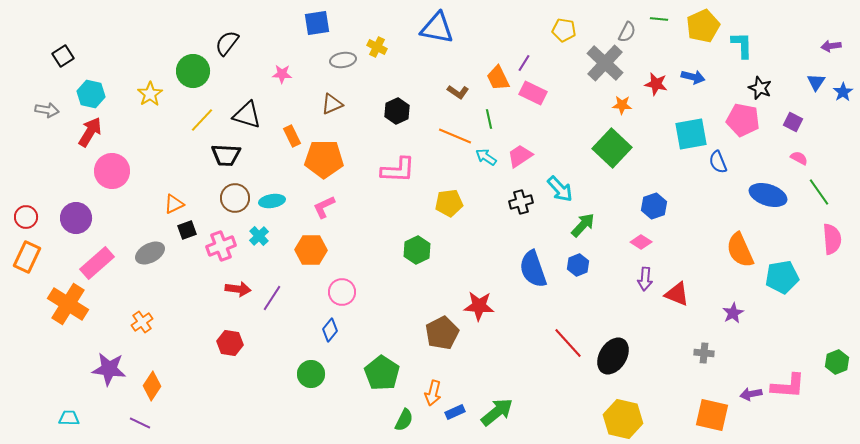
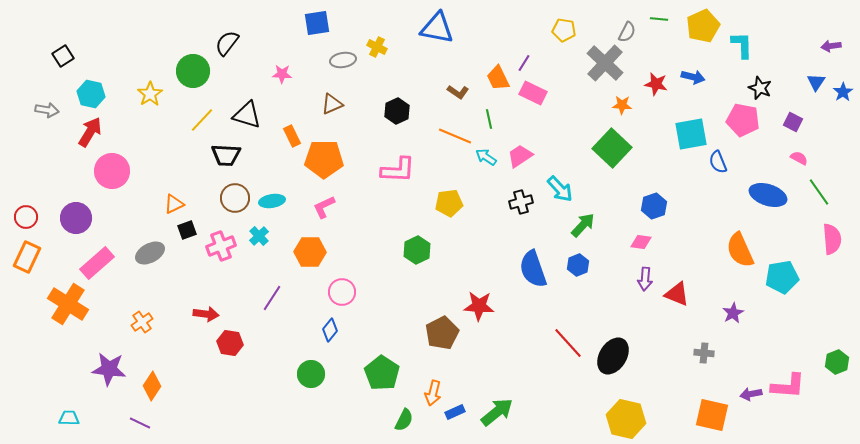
pink diamond at (641, 242): rotated 25 degrees counterclockwise
orange hexagon at (311, 250): moved 1 px left, 2 px down
red arrow at (238, 289): moved 32 px left, 25 px down
yellow hexagon at (623, 419): moved 3 px right
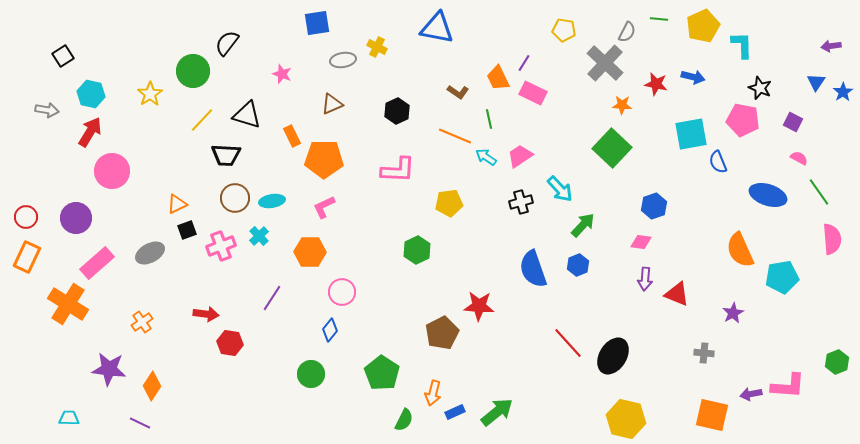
pink star at (282, 74): rotated 18 degrees clockwise
orange triangle at (174, 204): moved 3 px right
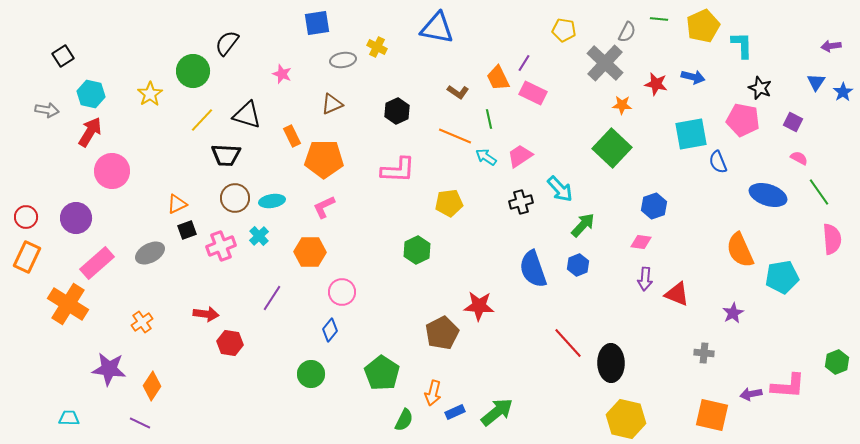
black ellipse at (613, 356): moved 2 px left, 7 px down; rotated 33 degrees counterclockwise
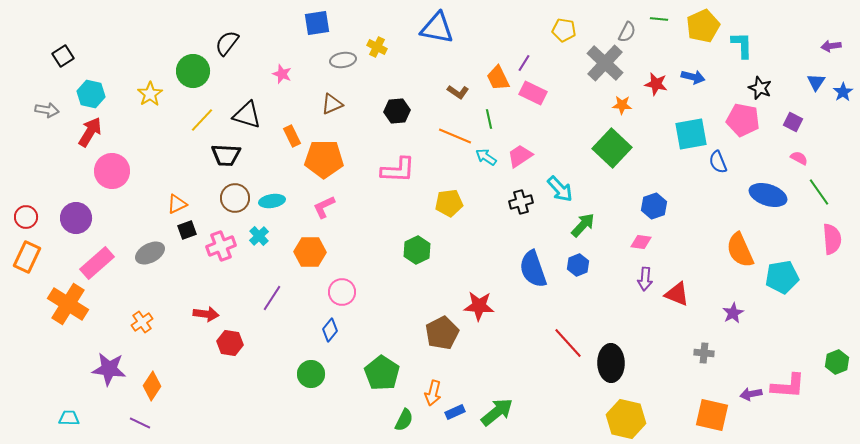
black hexagon at (397, 111): rotated 20 degrees clockwise
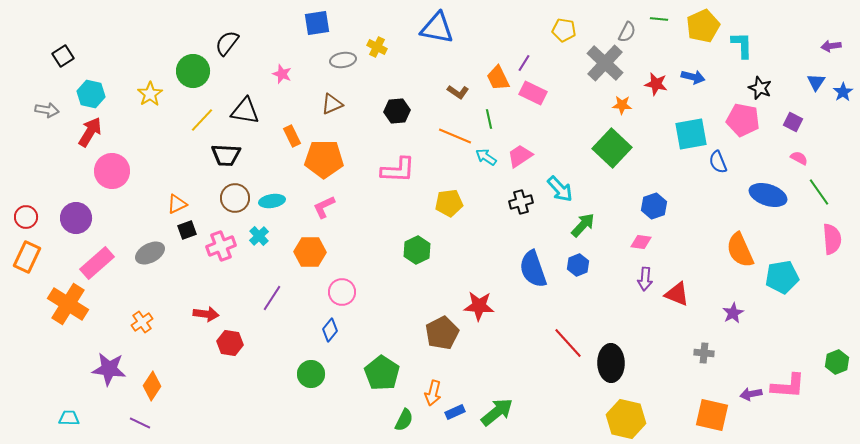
black triangle at (247, 115): moved 2 px left, 4 px up; rotated 8 degrees counterclockwise
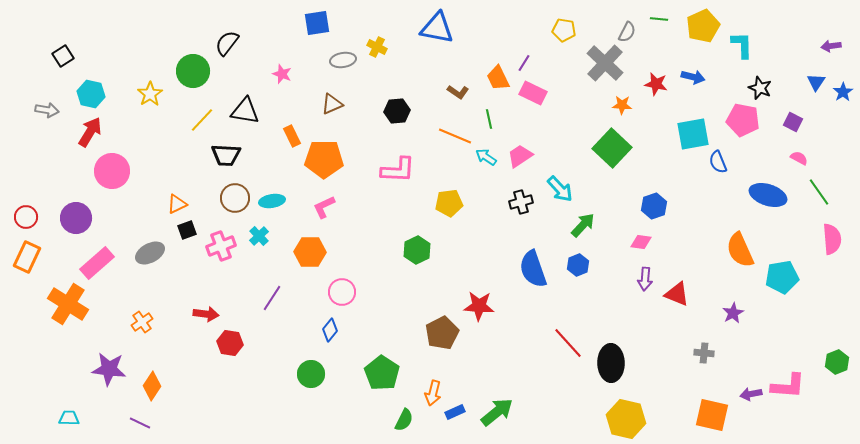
cyan square at (691, 134): moved 2 px right
